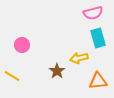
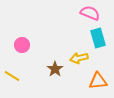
pink semicircle: moved 3 px left; rotated 144 degrees counterclockwise
brown star: moved 2 px left, 2 px up
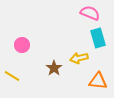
brown star: moved 1 px left, 1 px up
orange triangle: rotated 12 degrees clockwise
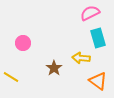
pink semicircle: rotated 48 degrees counterclockwise
pink circle: moved 1 px right, 2 px up
yellow arrow: moved 2 px right; rotated 18 degrees clockwise
yellow line: moved 1 px left, 1 px down
orange triangle: rotated 30 degrees clockwise
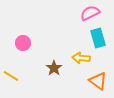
yellow line: moved 1 px up
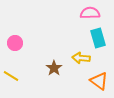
pink semicircle: rotated 24 degrees clockwise
pink circle: moved 8 px left
orange triangle: moved 1 px right
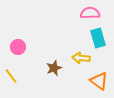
pink circle: moved 3 px right, 4 px down
brown star: rotated 14 degrees clockwise
yellow line: rotated 21 degrees clockwise
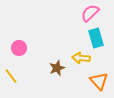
pink semicircle: rotated 42 degrees counterclockwise
cyan rectangle: moved 2 px left
pink circle: moved 1 px right, 1 px down
brown star: moved 3 px right
orange triangle: rotated 12 degrees clockwise
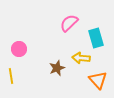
pink semicircle: moved 21 px left, 10 px down
pink circle: moved 1 px down
yellow line: rotated 28 degrees clockwise
orange triangle: moved 1 px left, 1 px up
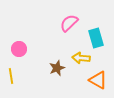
orange triangle: rotated 18 degrees counterclockwise
